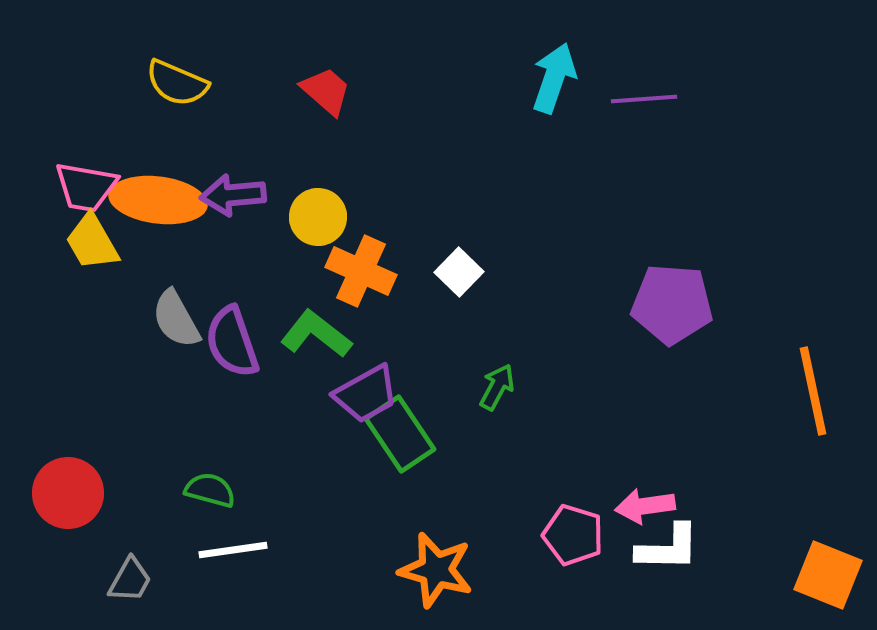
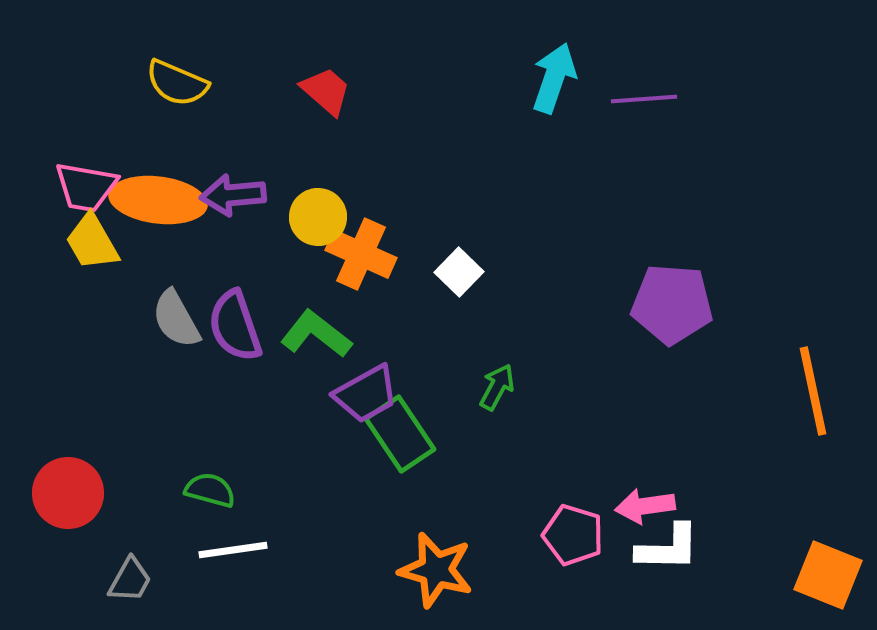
orange cross: moved 17 px up
purple semicircle: moved 3 px right, 16 px up
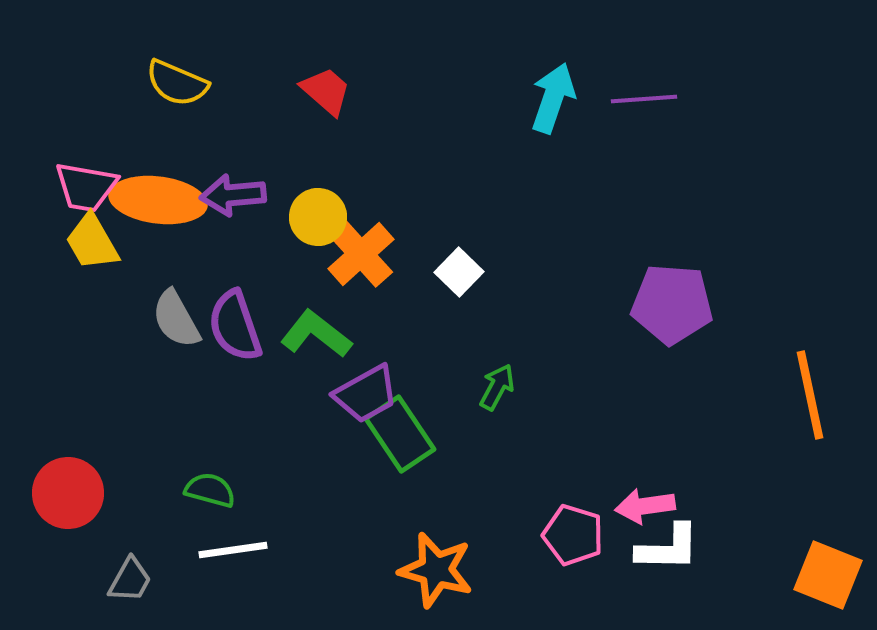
cyan arrow: moved 1 px left, 20 px down
orange cross: rotated 24 degrees clockwise
orange line: moved 3 px left, 4 px down
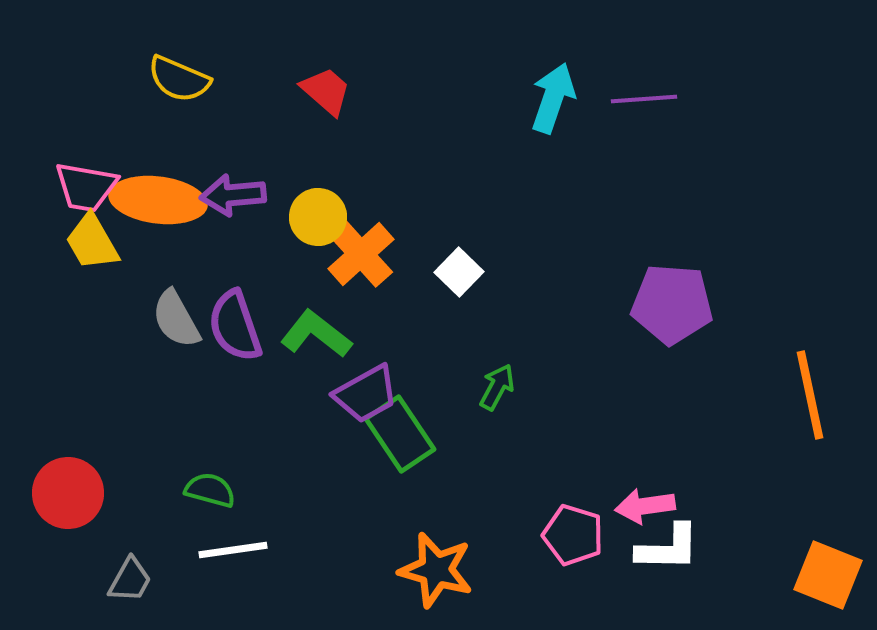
yellow semicircle: moved 2 px right, 4 px up
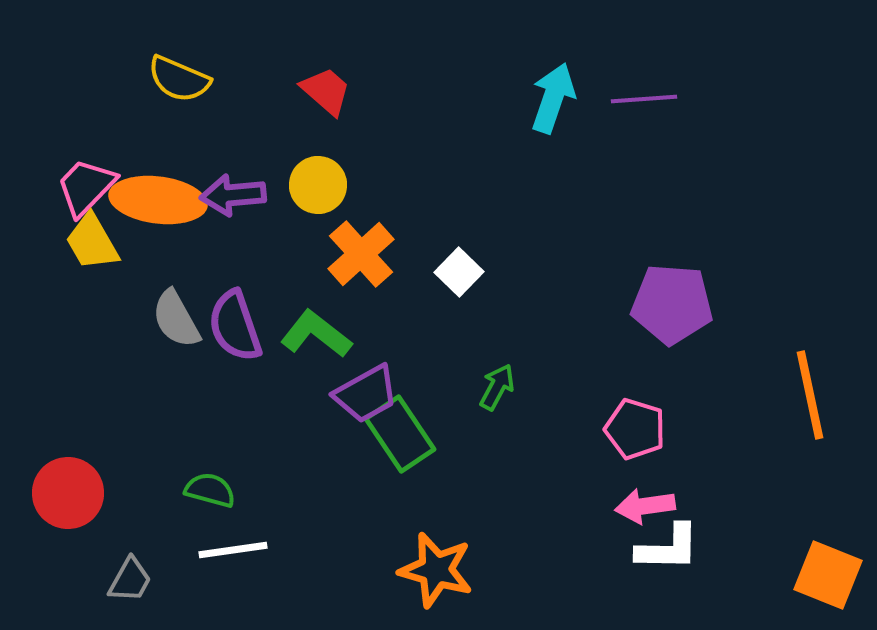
pink trapezoid: rotated 124 degrees clockwise
yellow circle: moved 32 px up
pink pentagon: moved 62 px right, 106 px up
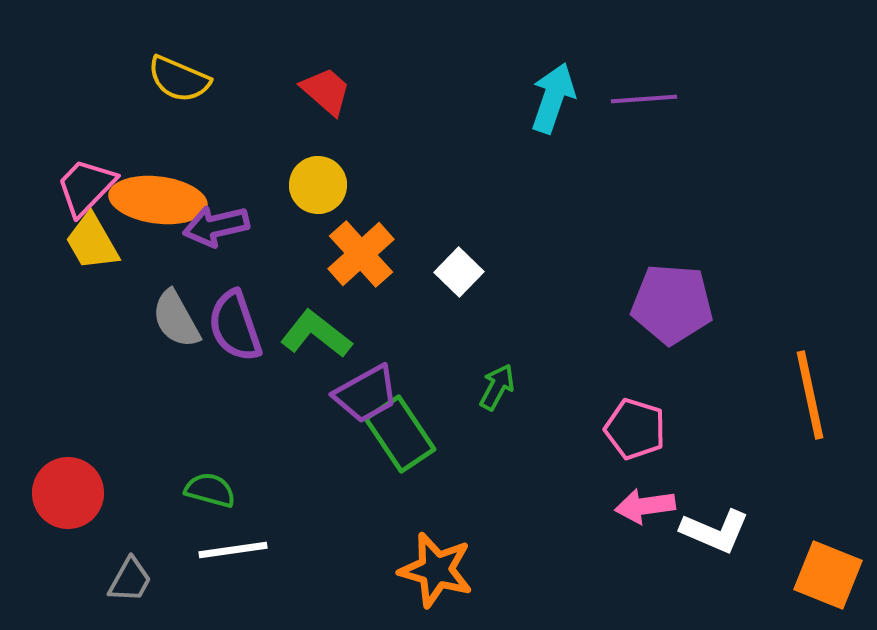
purple arrow: moved 17 px left, 31 px down; rotated 8 degrees counterclockwise
white L-shape: moved 47 px right, 17 px up; rotated 22 degrees clockwise
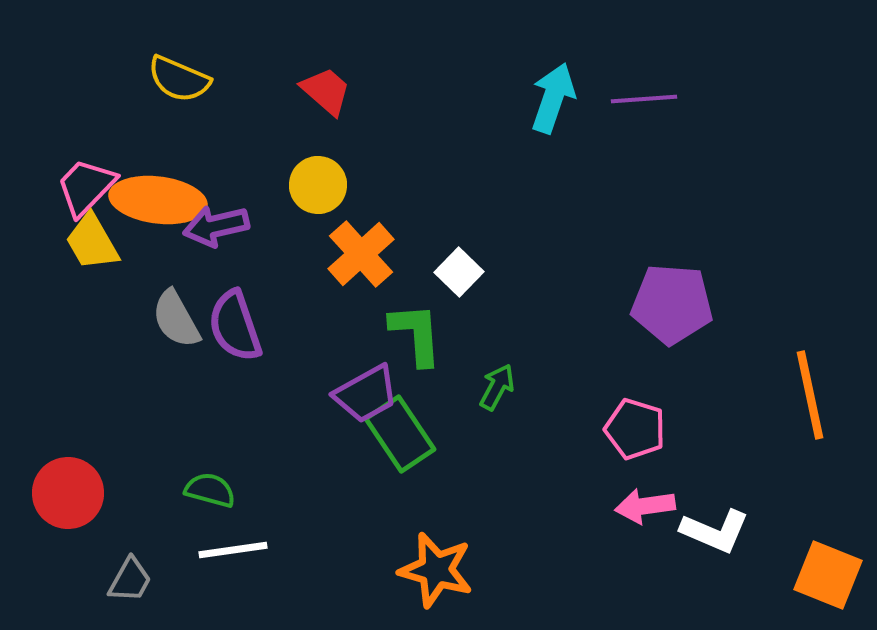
green L-shape: moved 100 px right; rotated 48 degrees clockwise
